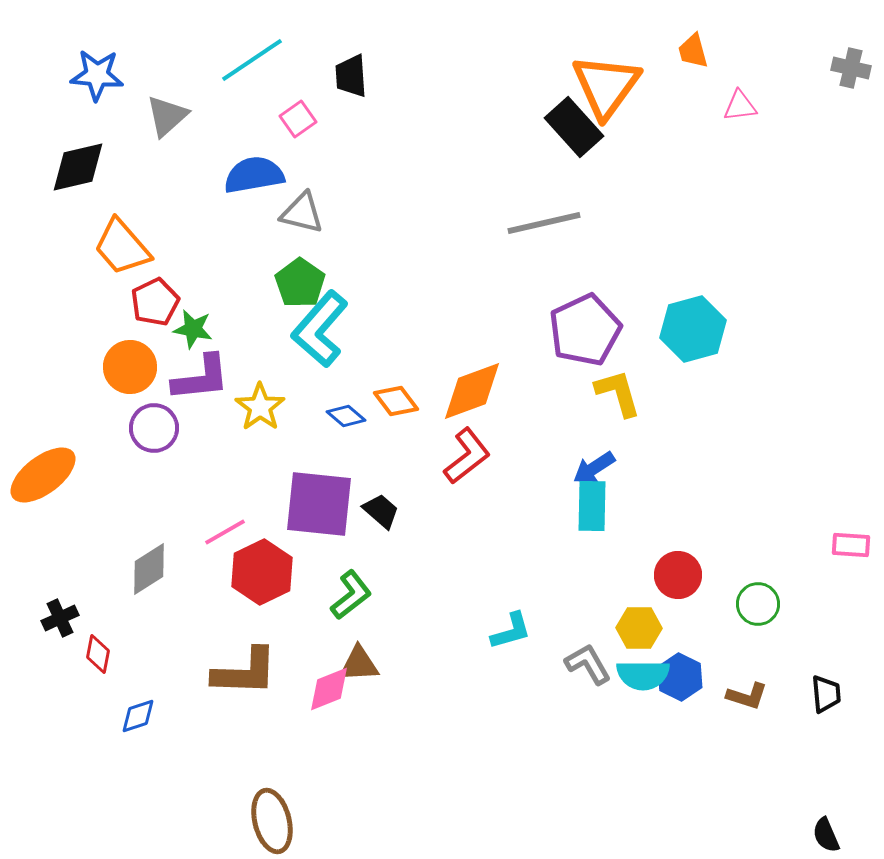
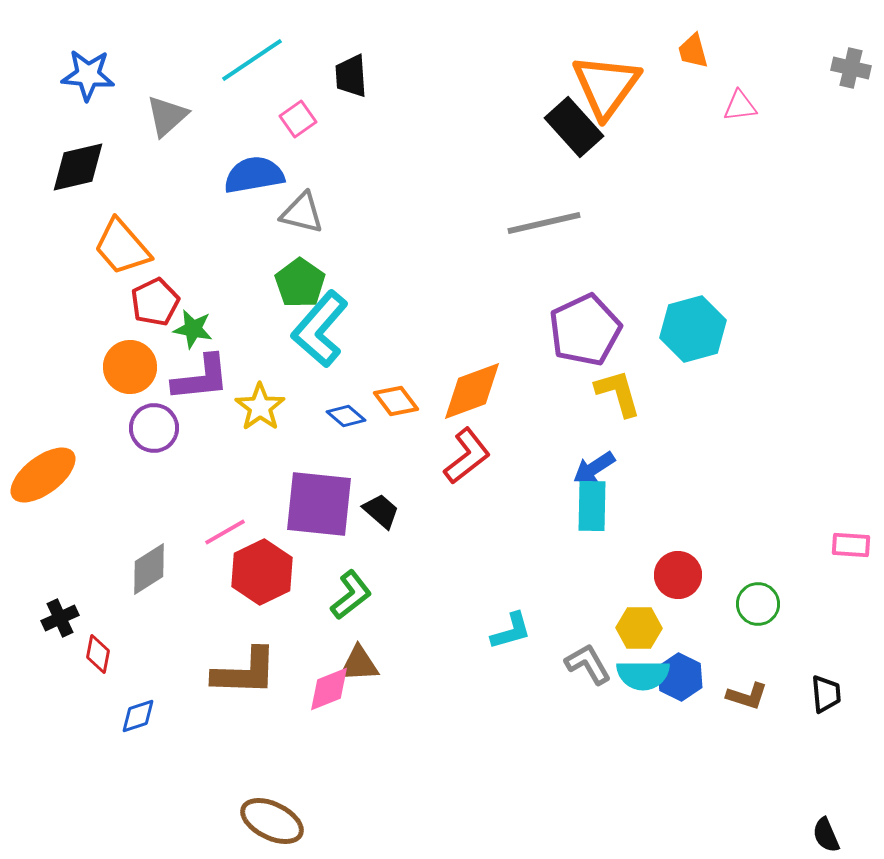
blue star at (97, 75): moved 9 px left
brown ellipse at (272, 821): rotated 50 degrees counterclockwise
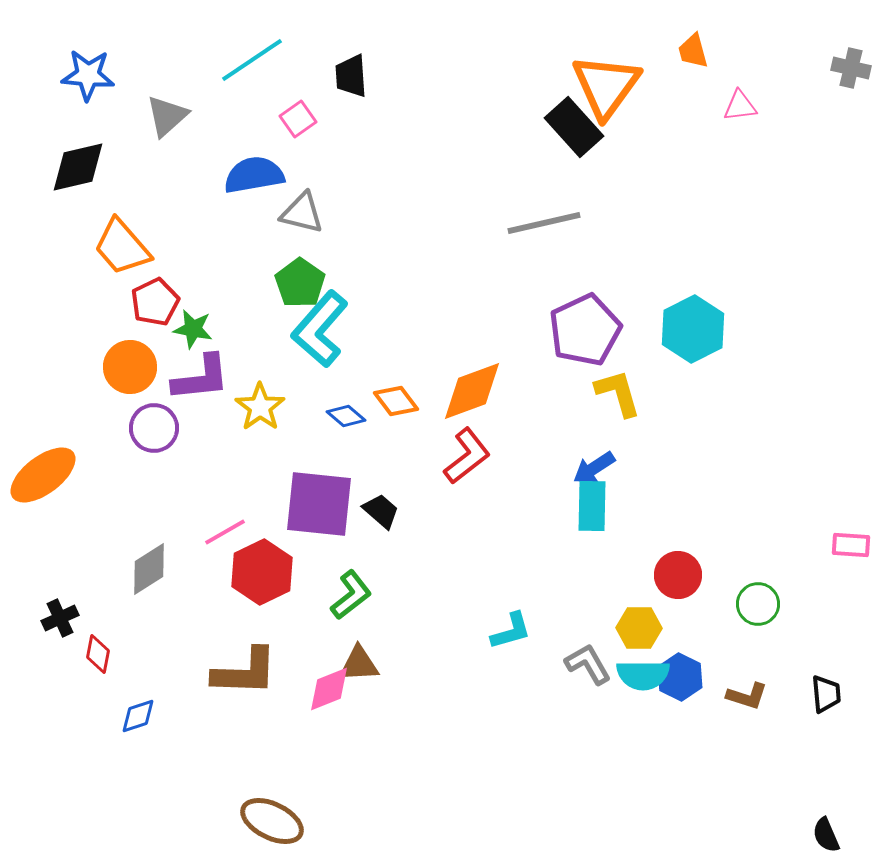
cyan hexagon at (693, 329): rotated 12 degrees counterclockwise
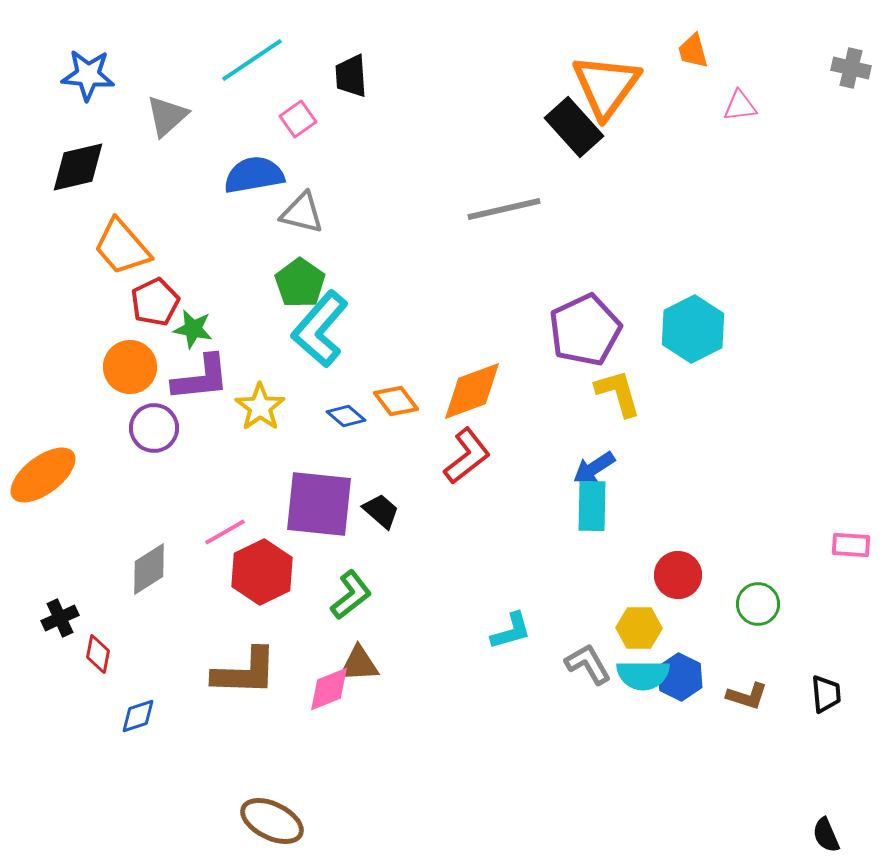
gray line at (544, 223): moved 40 px left, 14 px up
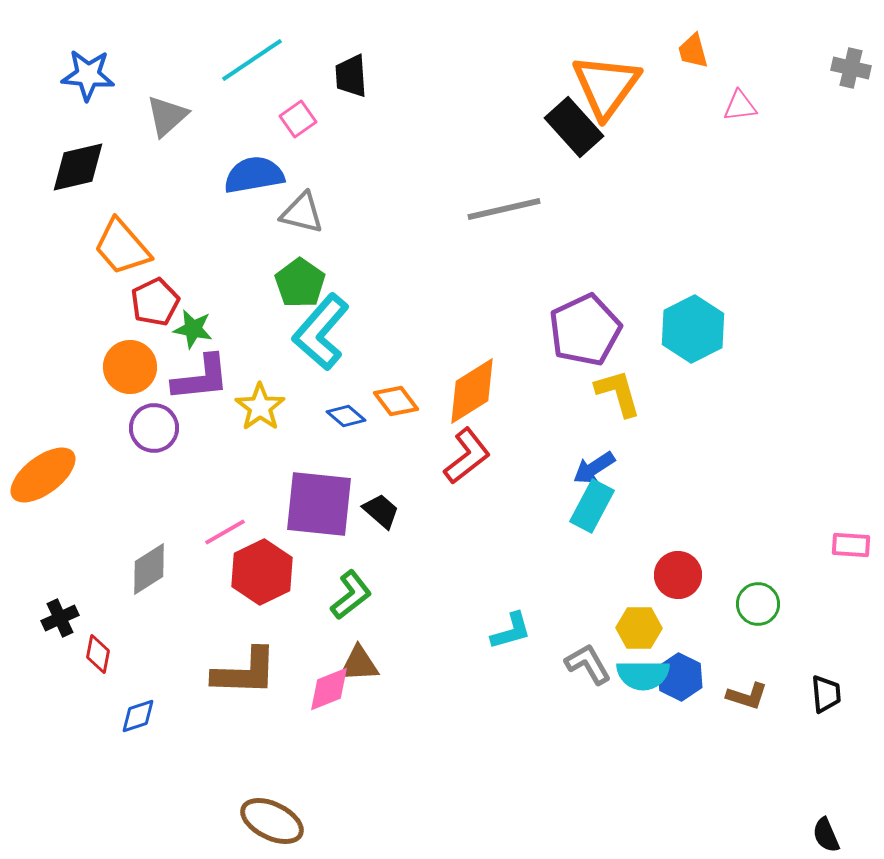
cyan L-shape at (320, 329): moved 1 px right, 3 px down
orange diamond at (472, 391): rotated 12 degrees counterclockwise
cyan rectangle at (592, 506): rotated 27 degrees clockwise
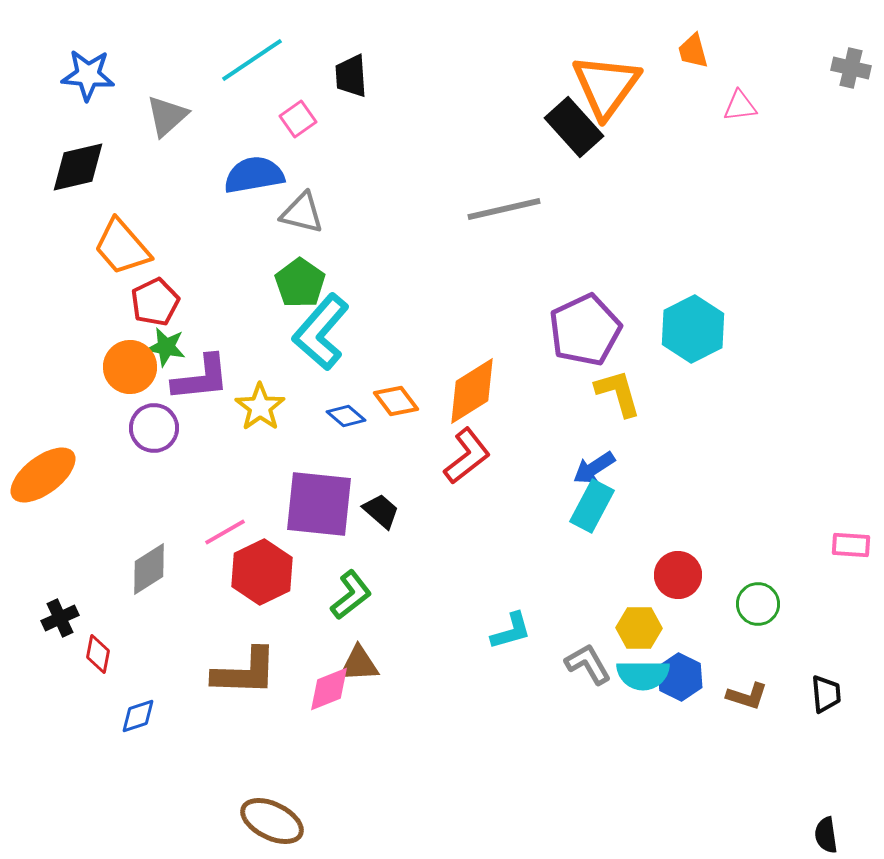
green star at (193, 329): moved 27 px left, 18 px down
black semicircle at (826, 835): rotated 15 degrees clockwise
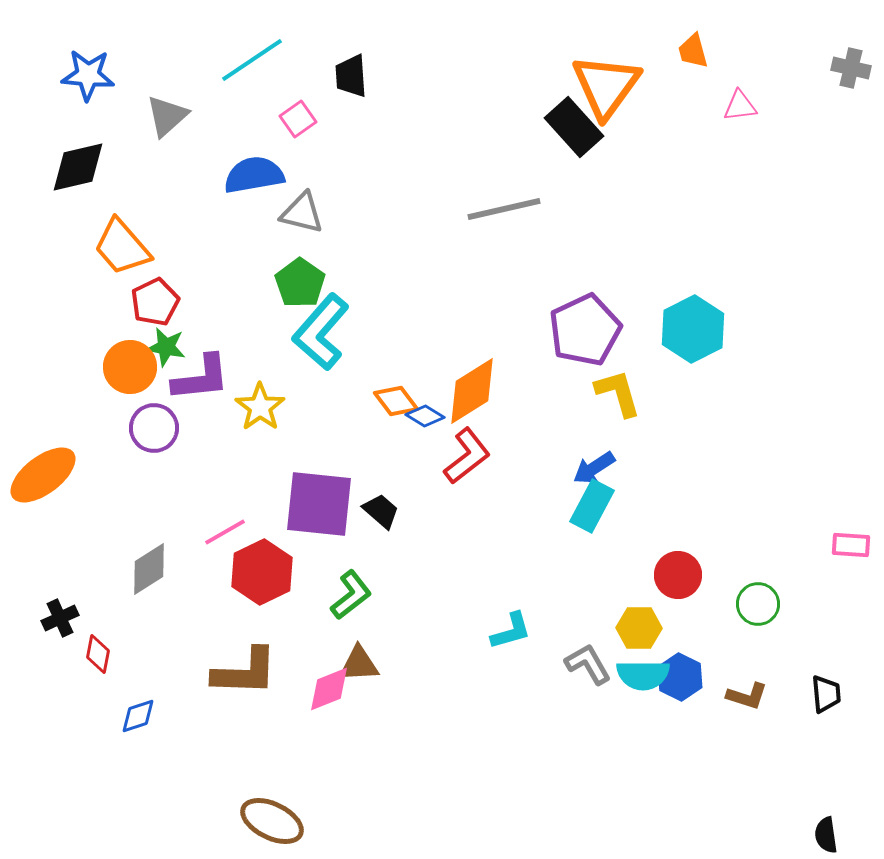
blue diamond at (346, 416): moved 79 px right; rotated 9 degrees counterclockwise
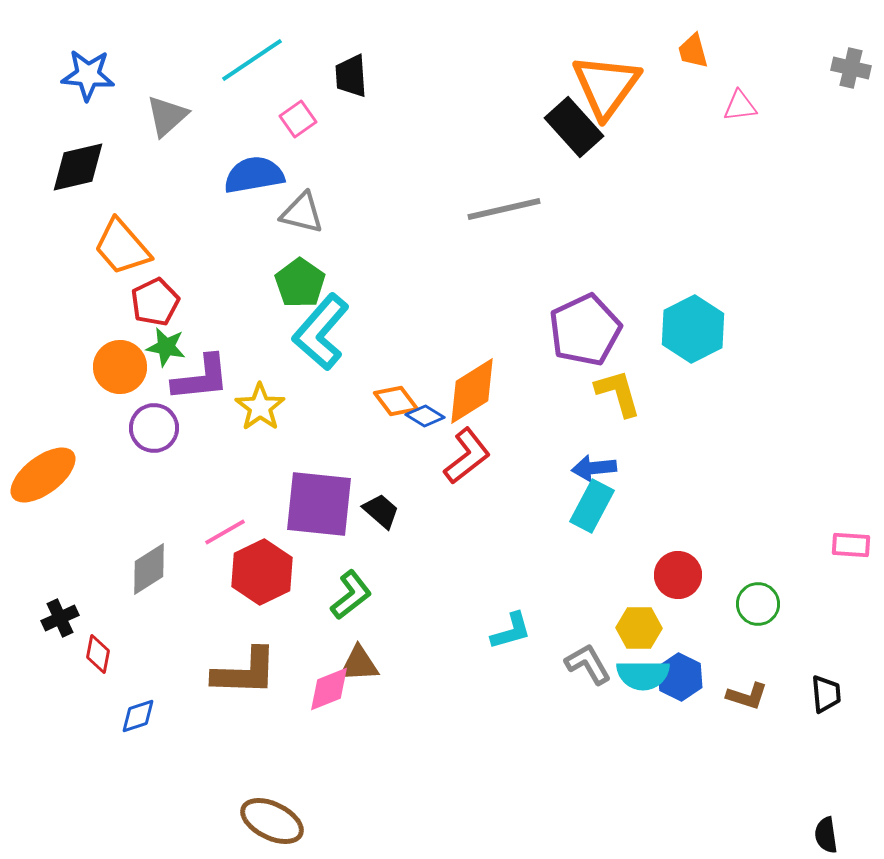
orange circle at (130, 367): moved 10 px left
blue arrow at (594, 468): rotated 27 degrees clockwise
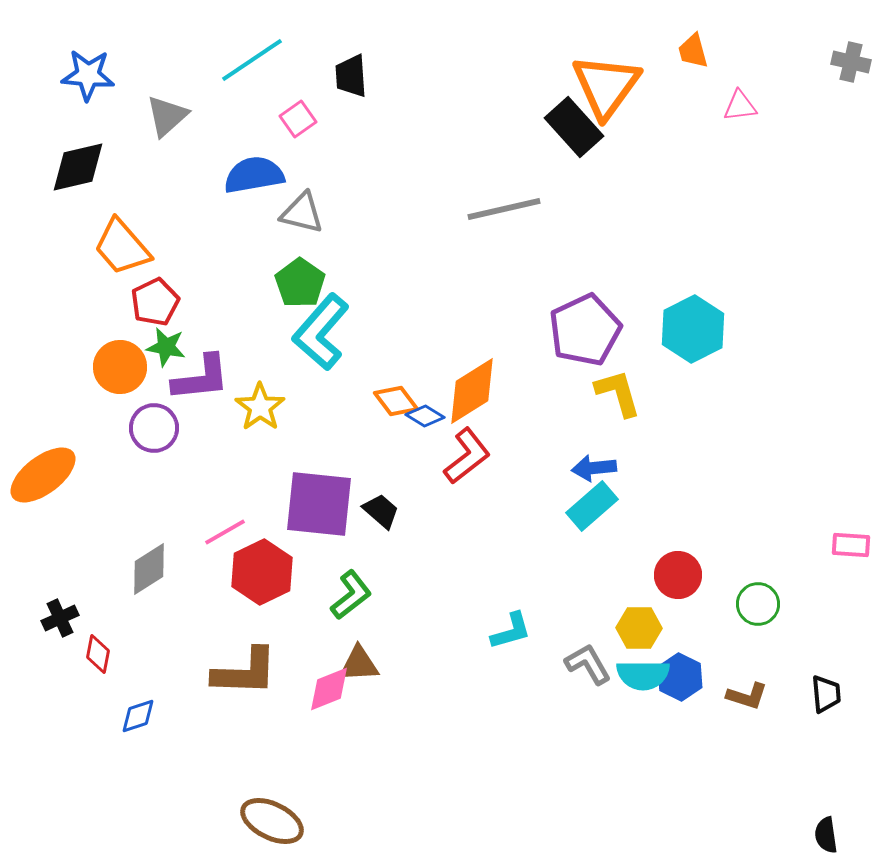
gray cross at (851, 68): moved 6 px up
cyan rectangle at (592, 506): rotated 21 degrees clockwise
